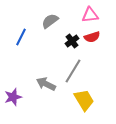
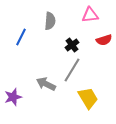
gray semicircle: rotated 132 degrees clockwise
red semicircle: moved 12 px right, 3 px down
black cross: moved 4 px down
gray line: moved 1 px left, 1 px up
yellow trapezoid: moved 4 px right, 2 px up
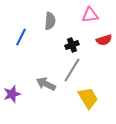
black cross: rotated 16 degrees clockwise
purple star: moved 1 px left, 3 px up
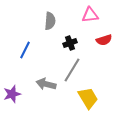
blue line: moved 4 px right, 13 px down
black cross: moved 2 px left, 2 px up
gray arrow: rotated 12 degrees counterclockwise
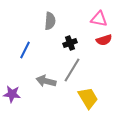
pink triangle: moved 9 px right, 4 px down; rotated 18 degrees clockwise
gray arrow: moved 3 px up
purple star: rotated 24 degrees clockwise
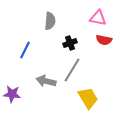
pink triangle: moved 1 px left, 1 px up
red semicircle: rotated 28 degrees clockwise
